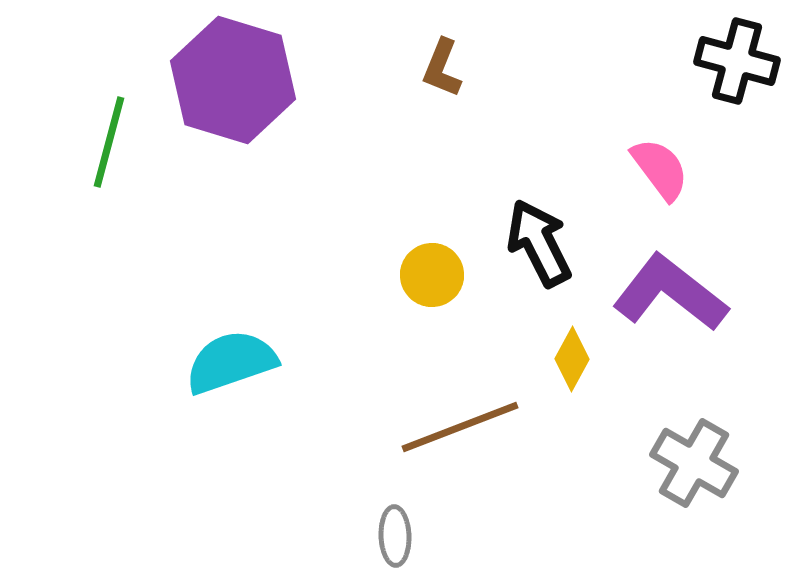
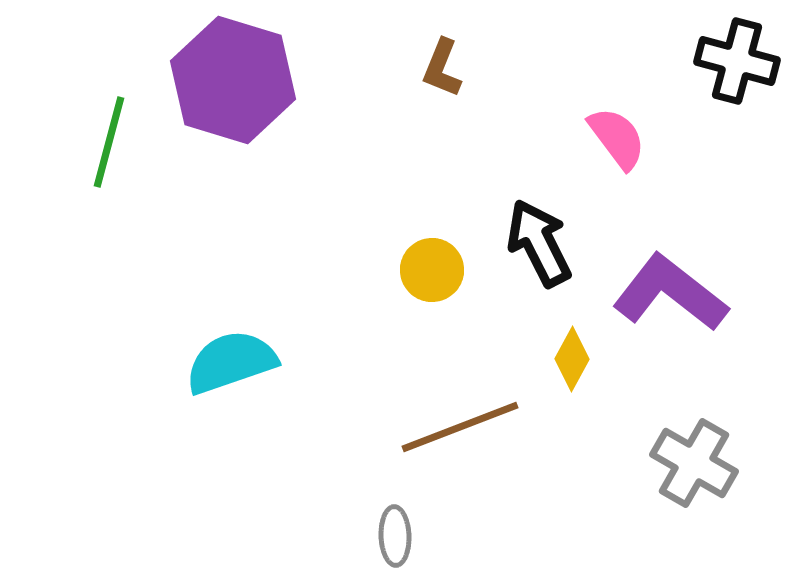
pink semicircle: moved 43 px left, 31 px up
yellow circle: moved 5 px up
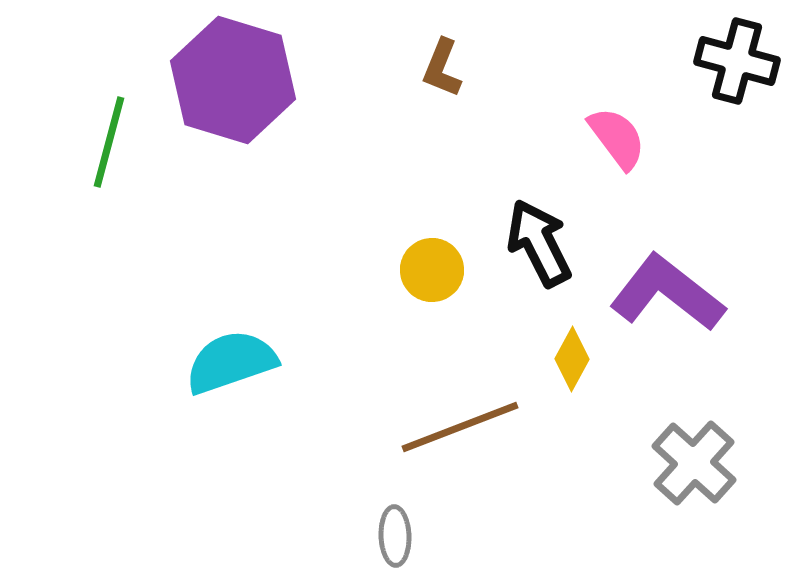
purple L-shape: moved 3 px left
gray cross: rotated 12 degrees clockwise
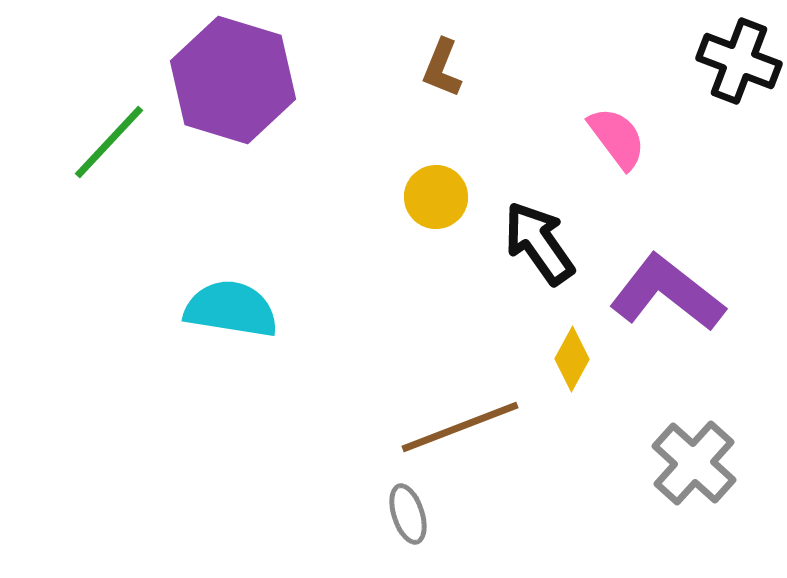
black cross: moved 2 px right; rotated 6 degrees clockwise
green line: rotated 28 degrees clockwise
black arrow: rotated 8 degrees counterclockwise
yellow circle: moved 4 px right, 73 px up
cyan semicircle: moved 53 px up; rotated 28 degrees clockwise
gray ellipse: moved 13 px right, 22 px up; rotated 16 degrees counterclockwise
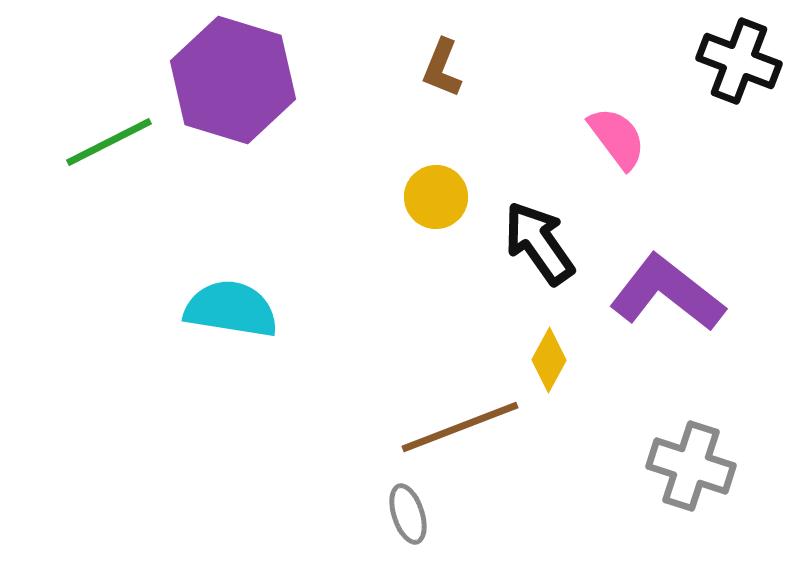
green line: rotated 20 degrees clockwise
yellow diamond: moved 23 px left, 1 px down
gray cross: moved 3 px left, 3 px down; rotated 24 degrees counterclockwise
